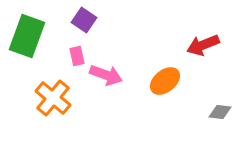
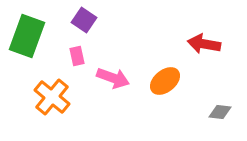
red arrow: moved 1 px right, 1 px up; rotated 32 degrees clockwise
pink arrow: moved 7 px right, 3 px down
orange cross: moved 1 px left, 1 px up
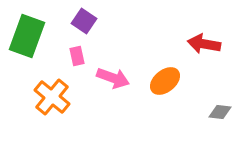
purple square: moved 1 px down
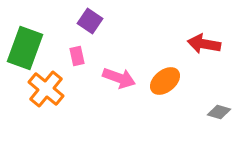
purple square: moved 6 px right
green rectangle: moved 2 px left, 12 px down
pink arrow: moved 6 px right
orange cross: moved 6 px left, 8 px up
gray diamond: moved 1 px left; rotated 10 degrees clockwise
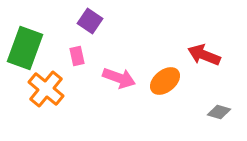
red arrow: moved 11 px down; rotated 12 degrees clockwise
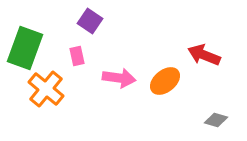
pink arrow: rotated 12 degrees counterclockwise
gray diamond: moved 3 px left, 8 px down
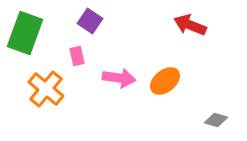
green rectangle: moved 15 px up
red arrow: moved 14 px left, 30 px up
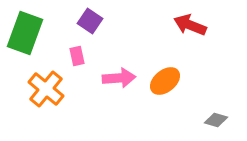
pink arrow: rotated 12 degrees counterclockwise
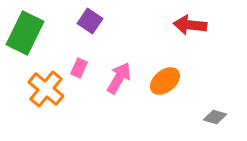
red arrow: rotated 16 degrees counterclockwise
green rectangle: rotated 6 degrees clockwise
pink rectangle: moved 2 px right, 12 px down; rotated 36 degrees clockwise
pink arrow: rotated 56 degrees counterclockwise
gray diamond: moved 1 px left, 3 px up
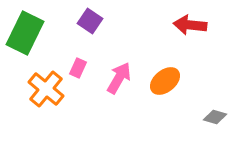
pink rectangle: moved 1 px left
